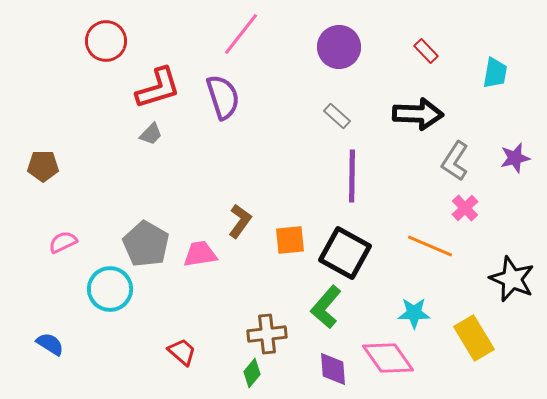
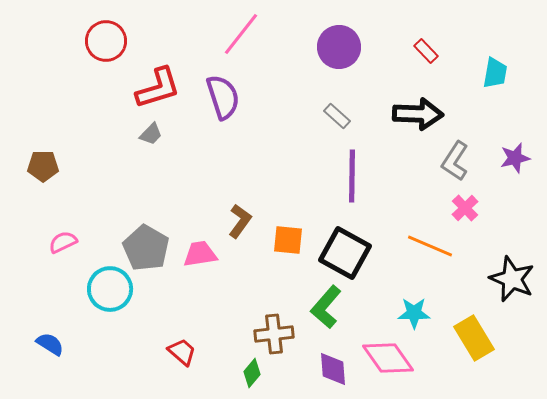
orange square: moved 2 px left; rotated 12 degrees clockwise
gray pentagon: moved 4 px down
brown cross: moved 7 px right
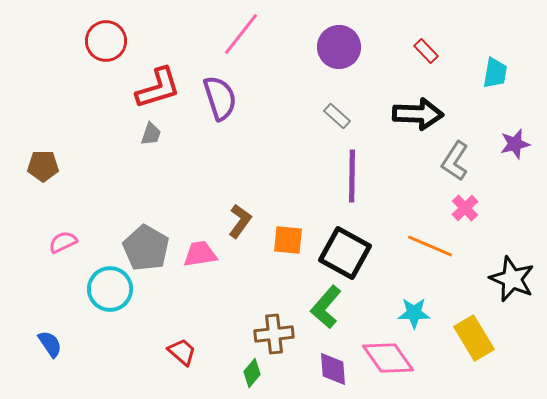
purple semicircle: moved 3 px left, 1 px down
gray trapezoid: rotated 25 degrees counterclockwise
purple star: moved 14 px up
blue semicircle: rotated 24 degrees clockwise
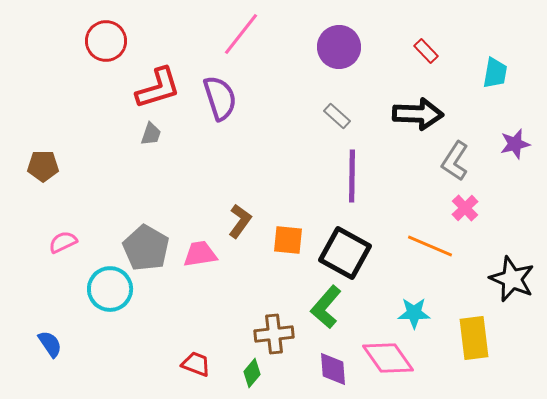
yellow rectangle: rotated 24 degrees clockwise
red trapezoid: moved 14 px right, 12 px down; rotated 20 degrees counterclockwise
